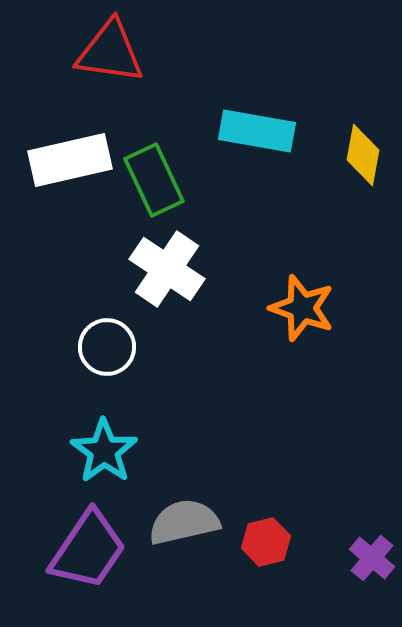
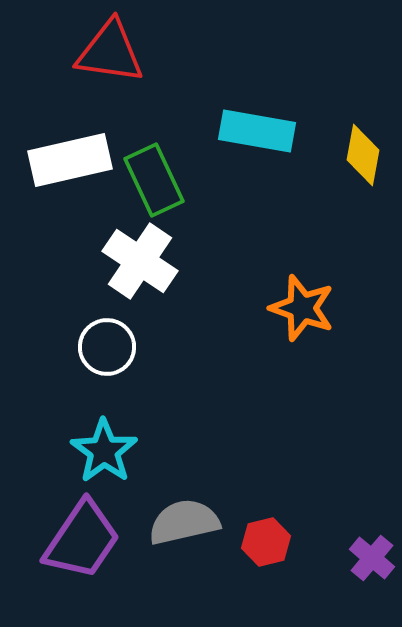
white cross: moved 27 px left, 8 px up
purple trapezoid: moved 6 px left, 10 px up
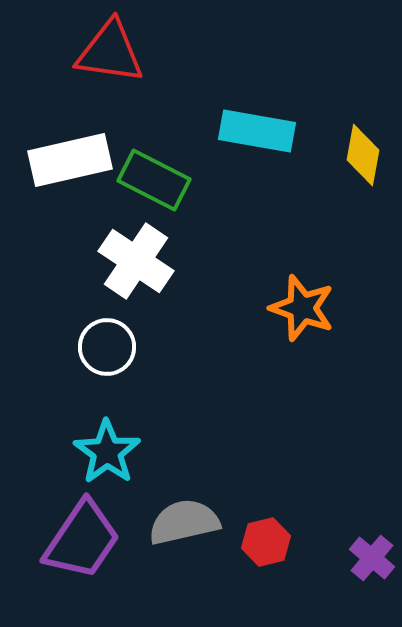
green rectangle: rotated 38 degrees counterclockwise
white cross: moved 4 px left
cyan star: moved 3 px right, 1 px down
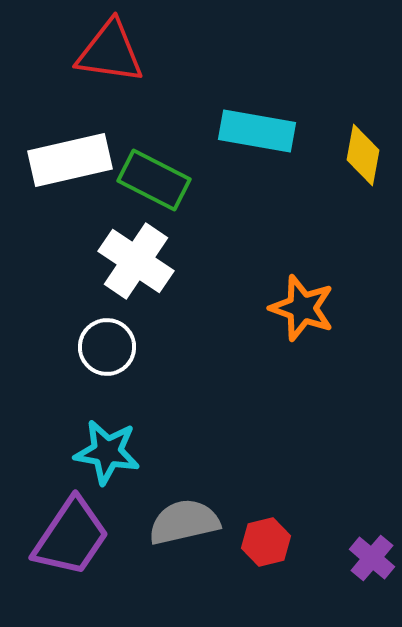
cyan star: rotated 26 degrees counterclockwise
purple trapezoid: moved 11 px left, 3 px up
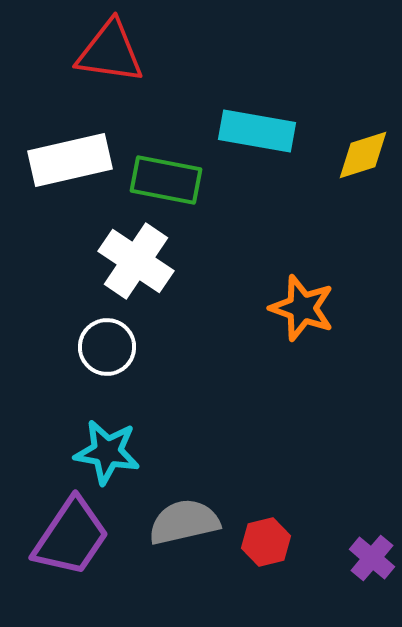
yellow diamond: rotated 62 degrees clockwise
green rectangle: moved 12 px right; rotated 16 degrees counterclockwise
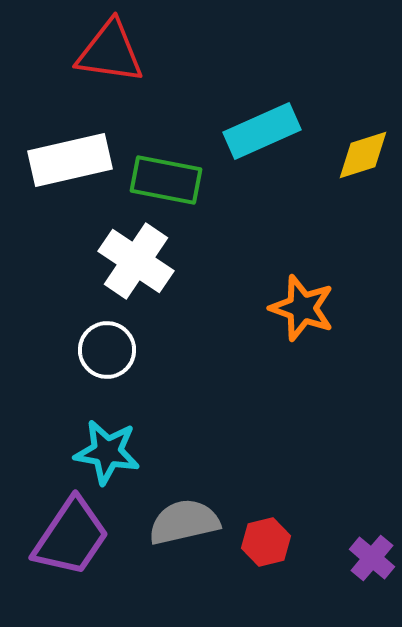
cyan rectangle: moved 5 px right; rotated 34 degrees counterclockwise
white circle: moved 3 px down
